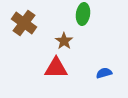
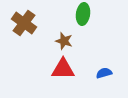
brown star: rotated 18 degrees counterclockwise
red triangle: moved 7 px right, 1 px down
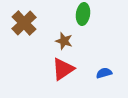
brown cross: rotated 10 degrees clockwise
red triangle: rotated 35 degrees counterclockwise
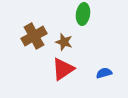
brown cross: moved 10 px right, 13 px down; rotated 15 degrees clockwise
brown star: moved 1 px down
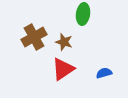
brown cross: moved 1 px down
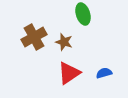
green ellipse: rotated 25 degrees counterclockwise
red triangle: moved 6 px right, 4 px down
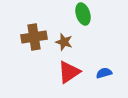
brown cross: rotated 20 degrees clockwise
red triangle: moved 1 px up
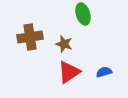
brown cross: moved 4 px left
brown star: moved 2 px down
blue semicircle: moved 1 px up
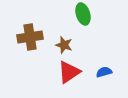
brown star: moved 1 px down
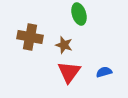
green ellipse: moved 4 px left
brown cross: rotated 20 degrees clockwise
red triangle: rotated 20 degrees counterclockwise
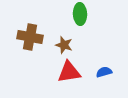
green ellipse: moved 1 px right; rotated 15 degrees clockwise
red triangle: rotated 45 degrees clockwise
